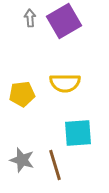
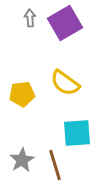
purple square: moved 1 px right, 2 px down
yellow semicircle: rotated 36 degrees clockwise
cyan square: moved 1 px left
gray star: rotated 25 degrees clockwise
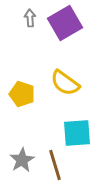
yellow pentagon: rotated 25 degrees clockwise
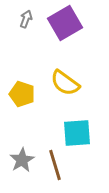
gray arrow: moved 4 px left, 1 px down; rotated 24 degrees clockwise
